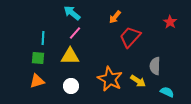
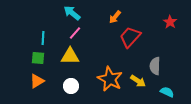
orange triangle: rotated 14 degrees counterclockwise
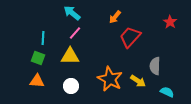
green square: rotated 16 degrees clockwise
orange triangle: rotated 35 degrees clockwise
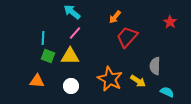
cyan arrow: moved 1 px up
red trapezoid: moved 3 px left
green square: moved 10 px right, 2 px up
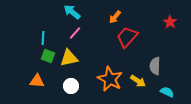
yellow triangle: moved 1 px left, 2 px down; rotated 12 degrees counterclockwise
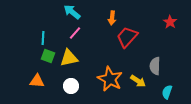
orange arrow: moved 3 px left, 1 px down; rotated 32 degrees counterclockwise
cyan semicircle: rotated 96 degrees counterclockwise
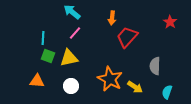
yellow arrow: moved 3 px left, 6 px down
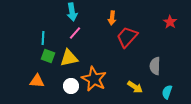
cyan arrow: rotated 138 degrees counterclockwise
orange star: moved 16 px left
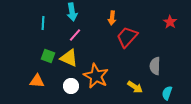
pink line: moved 2 px down
cyan line: moved 15 px up
yellow triangle: rotated 36 degrees clockwise
orange star: moved 2 px right, 3 px up
cyan semicircle: moved 1 px down
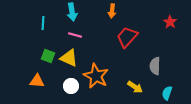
orange arrow: moved 7 px up
pink line: rotated 64 degrees clockwise
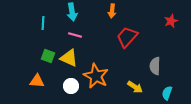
red star: moved 1 px right, 1 px up; rotated 16 degrees clockwise
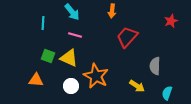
cyan arrow: rotated 30 degrees counterclockwise
orange triangle: moved 1 px left, 1 px up
yellow arrow: moved 2 px right, 1 px up
